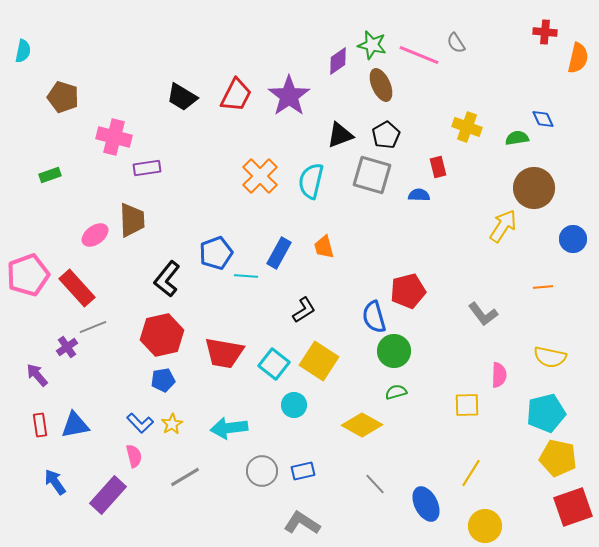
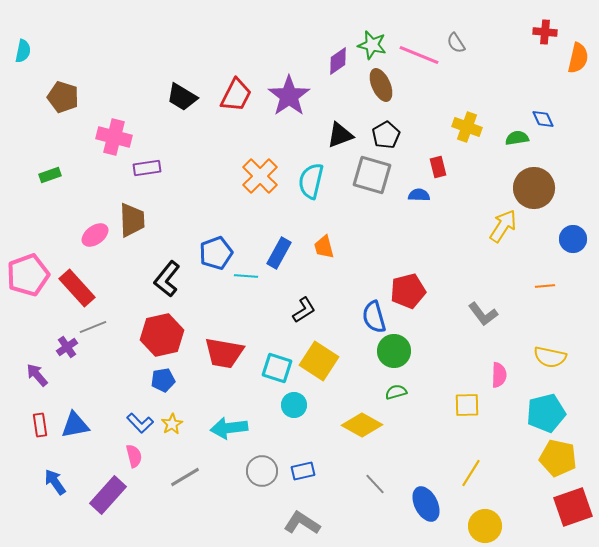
orange line at (543, 287): moved 2 px right, 1 px up
cyan square at (274, 364): moved 3 px right, 4 px down; rotated 20 degrees counterclockwise
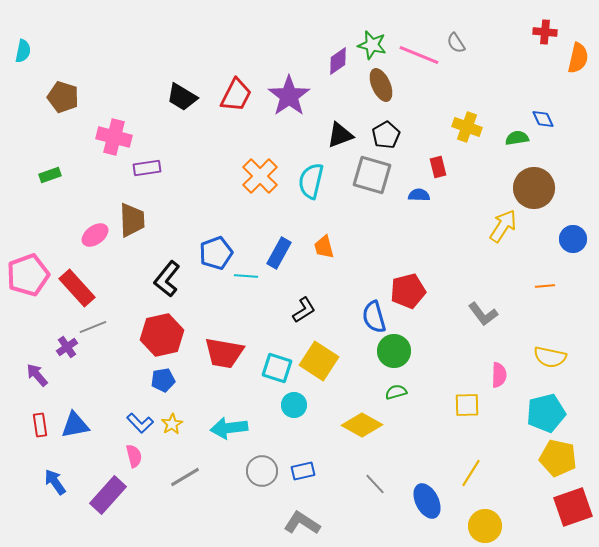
blue ellipse at (426, 504): moved 1 px right, 3 px up
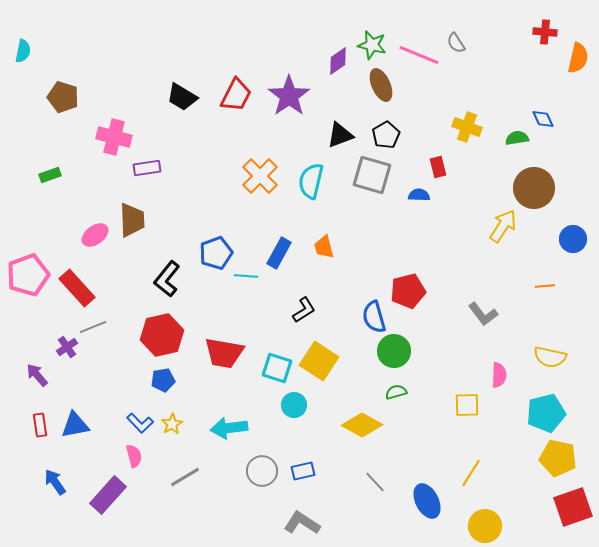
gray line at (375, 484): moved 2 px up
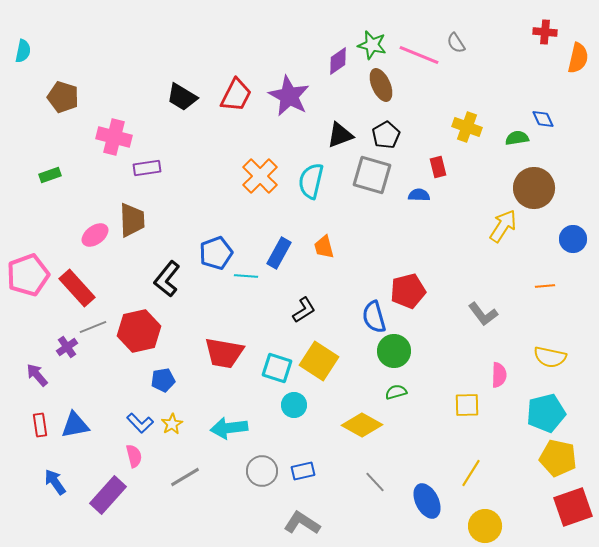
purple star at (289, 96): rotated 9 degrees counterclockwise
red hexagon at (162, 335): moved 23 px left, 4 px up
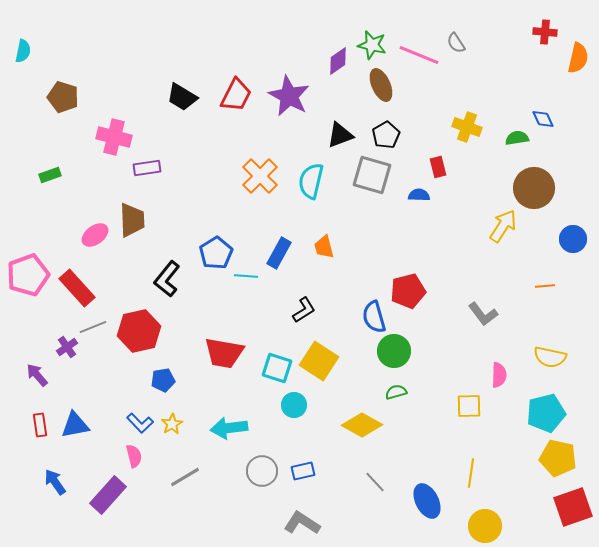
blue pentagon at (216, 253): rotated 12 degrees counterclockwise
yellow square at (467, 405): moved 2 px right, 1 px down
yellow line at (471, 473): rotated 24 degrees counterclockwise
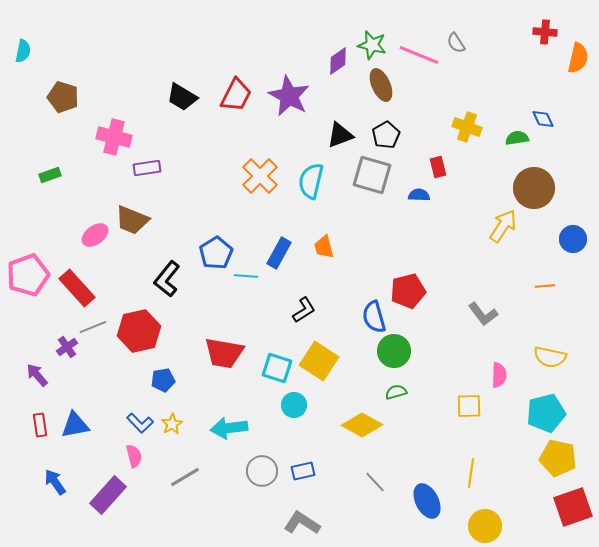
brown trapezoid at (132, 220): rotated 114 degrees clockwise
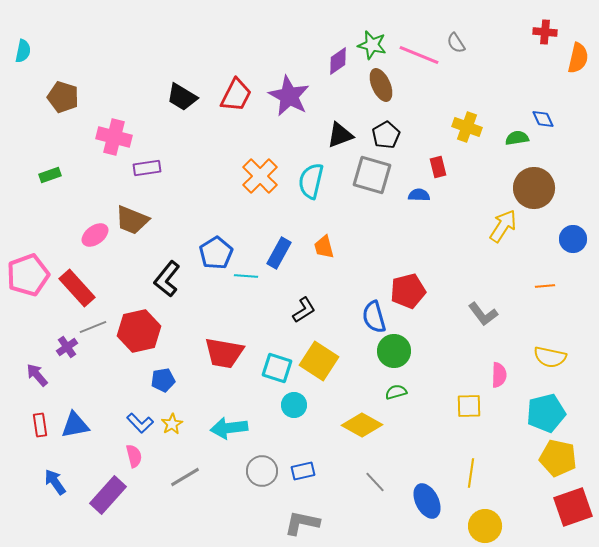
gray L-shape at (302, 523): rotated 21 degrees counterclockwise
